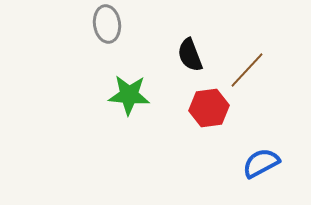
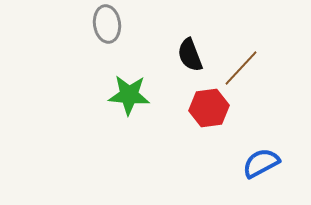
brown line: moved 6 px left, 2 px up
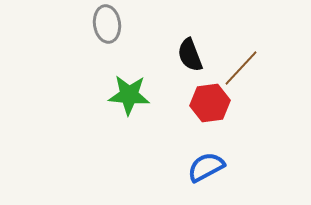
red hexagon: moved 1 px right, 5 px up
blue semicircle: moved 55 px left, 4 px down
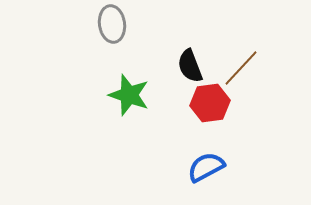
gray ellipse: moved 5 px right
black semicircle: moved 11 px down
green star: rotated 15 degrees clockwise
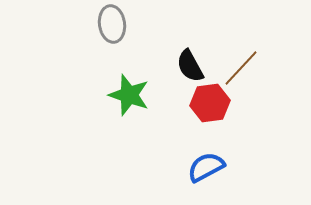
black semicircle: rotated 8 degrees counterclockwise
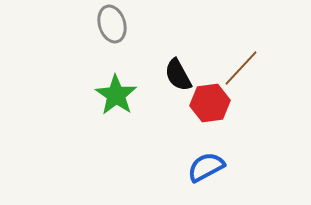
gray ellipse: rotated 9 degrees counterclockwise
black semicircle: moved 12 px left, 9 px down
green star: moved 13 px left; rotated 15 degrees clockwise
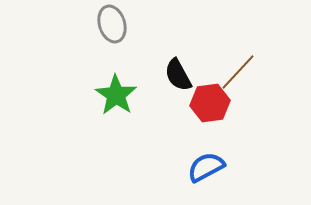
brown line: moved 3 px left, 4 px down
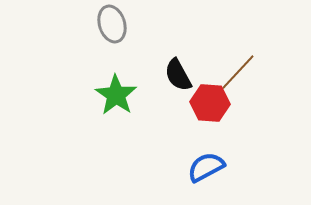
red hexagon: rotated 12 degrees clockwise
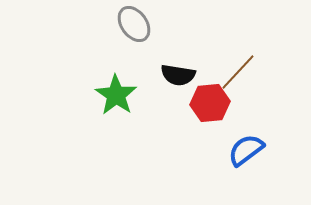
gray ellipse: moved 22 px right; rotated 18 degrees counterclockwise
black semicircle: rotated 52 degrees counterclockwise
red hexagon: rotated 9 degrees counterclockwise
blue semicircle: moved 40 px right, 17 px up; rotated 9 degrees counterclockwise
